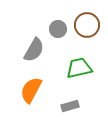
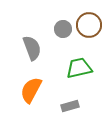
brown circle: moved 2 px right
gray circle: moved 5 px right
gray semicircle: moved 2 px left, 2 px up; rotated 50 degrees counterclockwise
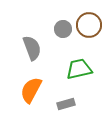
green trapezoid: moved 1 px down
gray rectangle: moved 4 px left, 2 px up
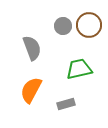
gray circle: moved 3 px up
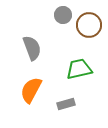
gray circle: moved 11 px up
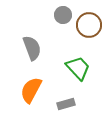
green trapezoid: moved 1 px left, 1 px up; rotated 60 degrees clockwise
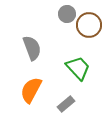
gray circle: moved 4 px right, 1 px up
gray rectangle: rotated 24 degrees counterclockwise
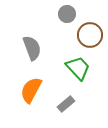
brown circle: moved 1 px right, 10 px down
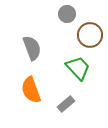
orange semicircle: rotated 48 degrees counterclockwise
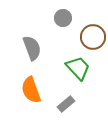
gray circle: moved 4 px left, 4 px down
brown circle: moved 3 px right, 2 px down
